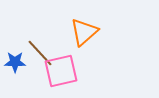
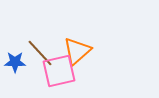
orange triangle: moved 7 px left, 19 px down
pink square: moved 2 px left
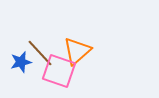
blue star: moved 6 px right; rotated 15 degrees counterclockwise
pink square: rotated 32 degrees clockwise
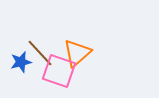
orange triangle: moved 2 px down
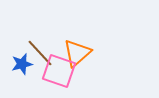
blue star: moved 1 px right, 2 px down
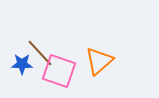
orange triangle: moved 22 px right, 8 px down
blue star: rotated 15 degrees clockwise
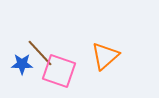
orange triangle: moved 6 px right, 5 px up
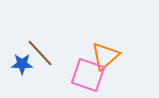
pink square: moved 29 px right, 4 px down
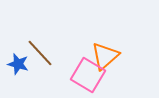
blue star: moved 4 px left; rotated 15 degrees clockwise
pink square: rotated 12 degrees clockwise
